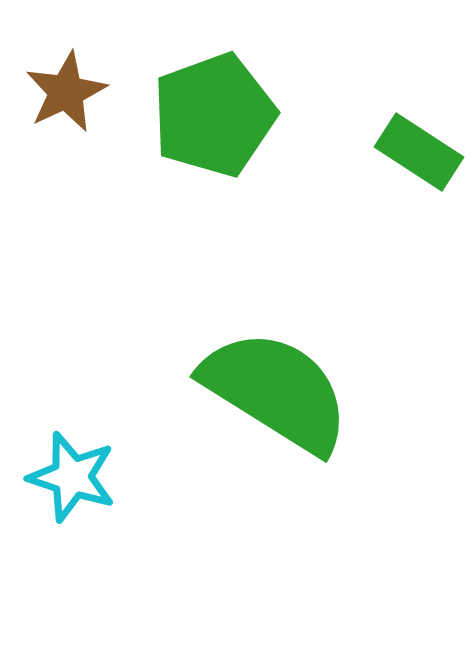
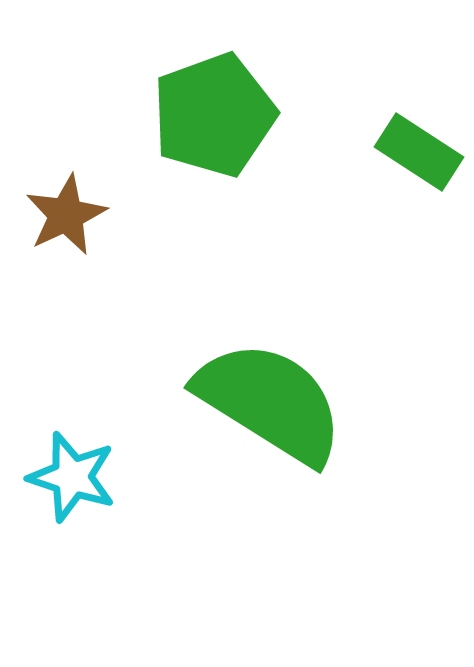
brown star: moved 123 px down
green semicircle: moved 6 px left, 11 px down
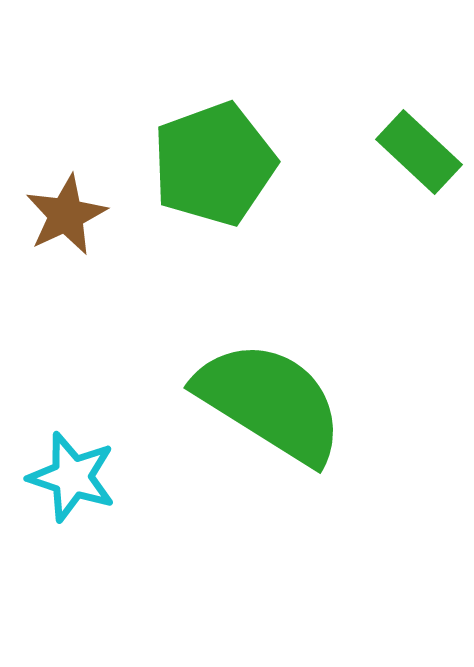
green pentagon: moved 49 px down
green rectangle: rotated 10 degrees clockwise
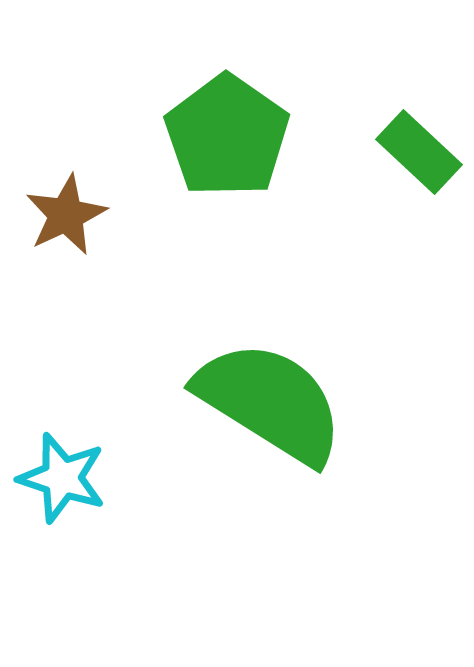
green pentagon: moved 13 px right, 28 px up; rotated 17 degrees counterclockwise
cyan star: moved 10 px left, 1 px down
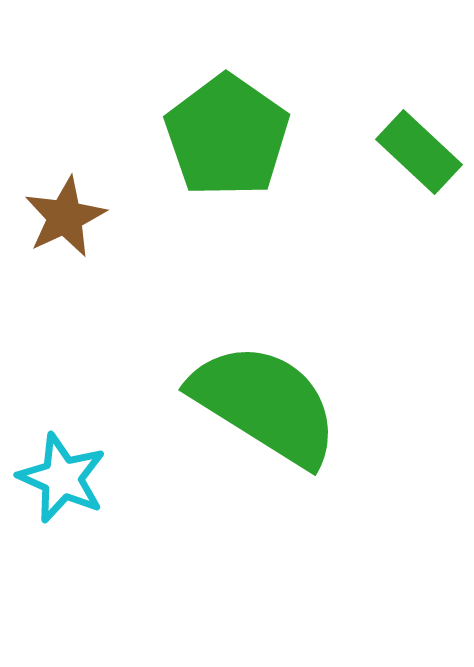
brown star: moved 1 px left, 2 px down
green semicircle: moved 5 px left, 2 px down
cyan star: rotated 6 degrees clockwise
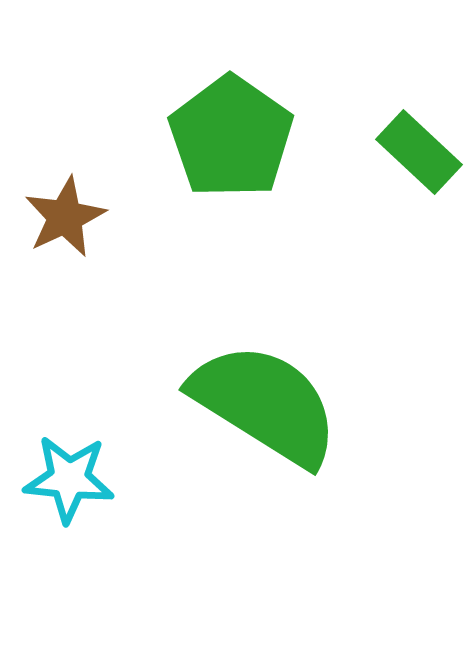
green pentagon: moved 4 px right, 1 px down
cyan star: moved 7 px right, 1 px down; rotated 18 degrees counterclockwise
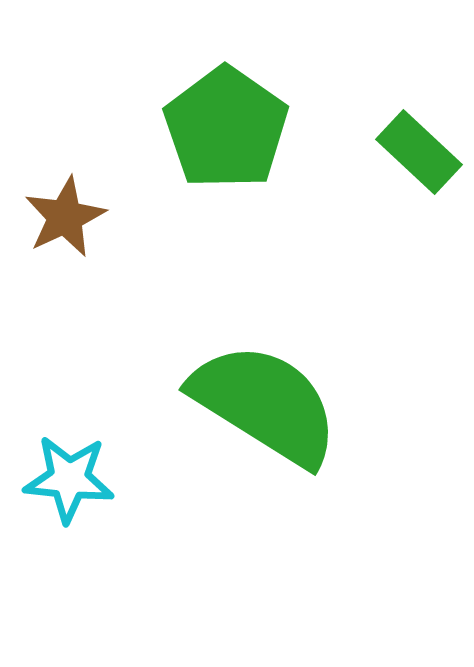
green pentagon: moved 5 px left, 9 px up
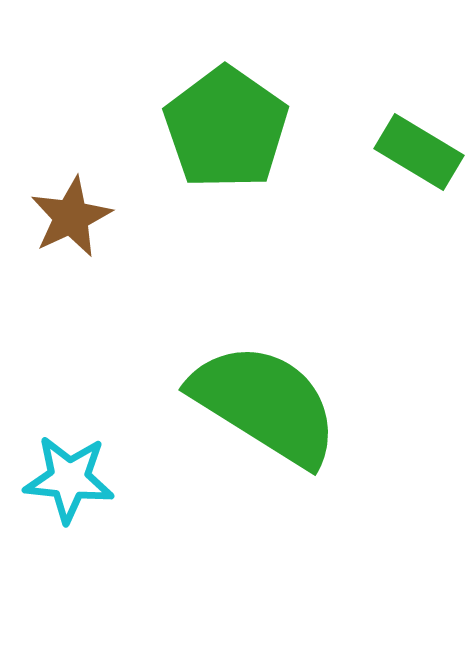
green rectangle: rotated 12 degrees counterclockwise
brown star: moved 6 px right
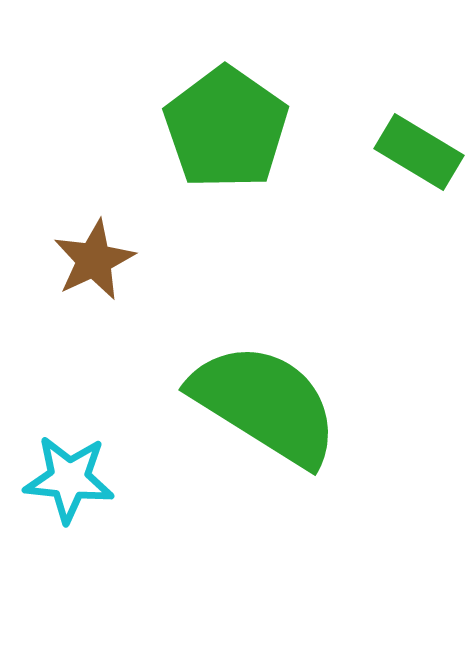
brown star: moved 23 px right, 43 px down
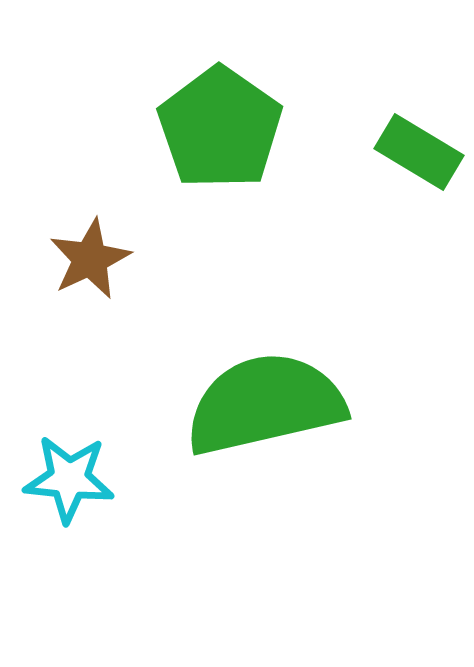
green pentagon: moved 6 px left
brown star: moved 4 px left, 1 px up
green semicircle: rotated 45 degrees counterclockwise
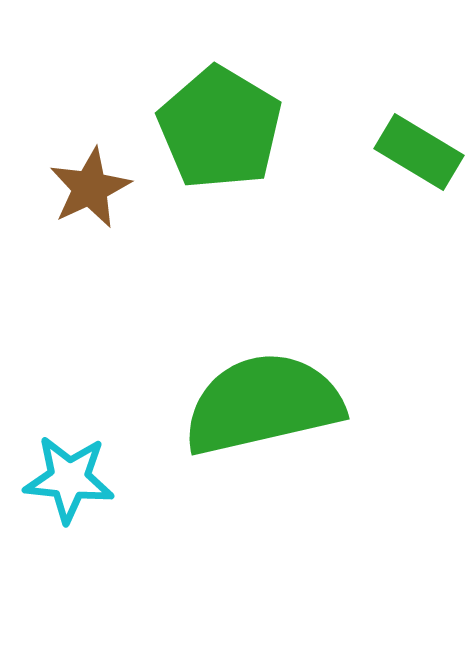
green pentagon: rotated 4 degrees counterclockwise
brown star: moved 71 px up
green semicircle: moved 2 px left
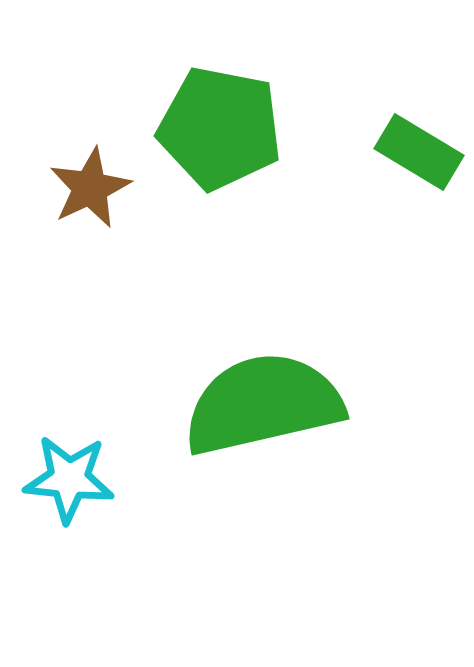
green pentagon: rotated 20 degrees counterclockwise
